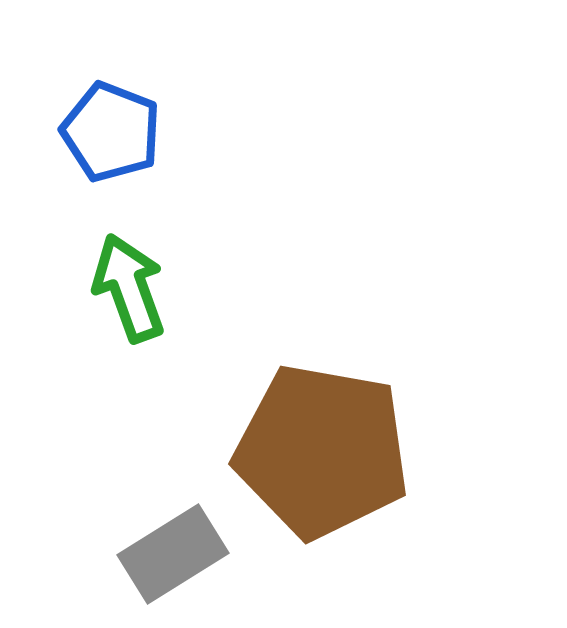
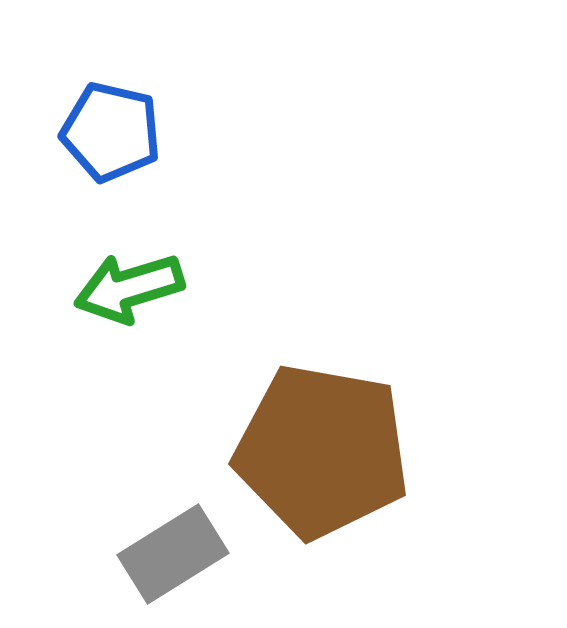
blue pentagon: rotated 8 degrees counterclockwise
green arrow: rotated 87 degrees counterclockwise
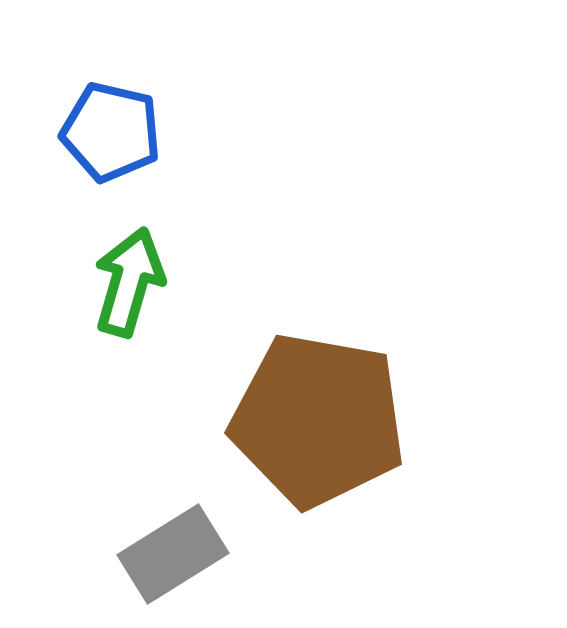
green arrow: moved 6 px up; rotated 123 degrees clockwise
brown pentagon: moved 4 px left, 31 px up
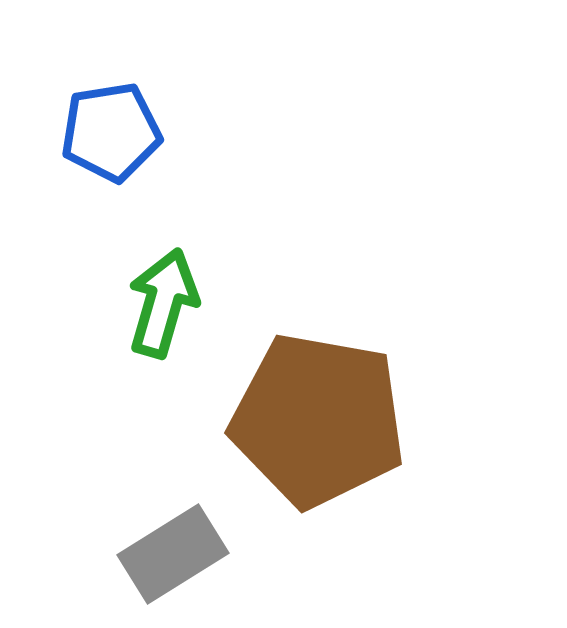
blue pentagon: rotated 22 degrees counterclockwise
green arrow: moved 34 px right, 21 px down
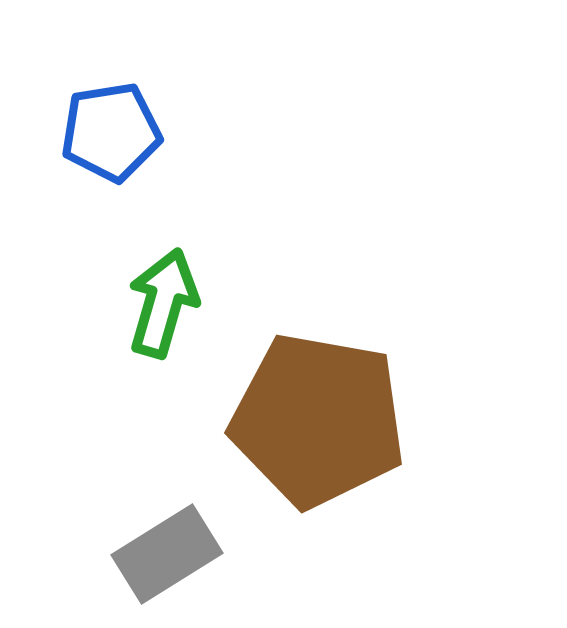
gray rectangle: moved 6 px left
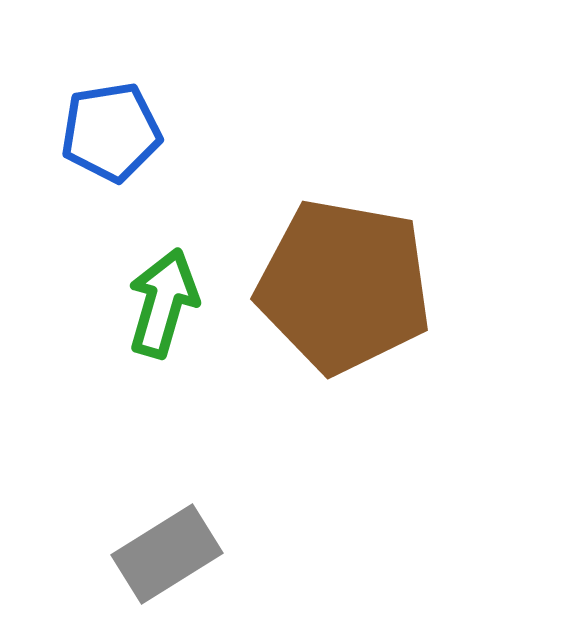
brown pentagon: moved 26 px right, 134 px up
